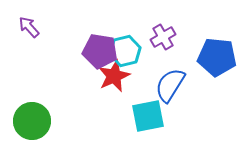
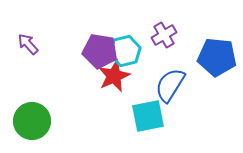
purple arrow: moved 1 px left, 17 px down
purple cross: moved 1 px right, 2 px up
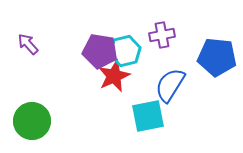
purple cross: moved 2 px left; rotated 20 degrees clockwise
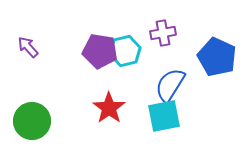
purple cross: moved 1 px right, 2 px up
purple arrow: moved 3 px down
blue pentagon: rotated 18 degrees clockwise
red star: moved 5 px left, 32 px down; rotated 12 degrees counterclockwise
cyan square: moved 16 px right
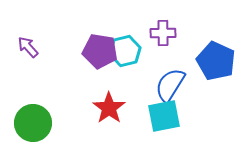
purple cross: rotated 10 degrees clockwise
blue pentagon: moved 1 px left, 4 px down
green circle: moved 1 px right, 2 px down
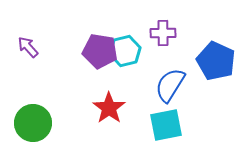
cyan square: moved 2 px right, 9 px down
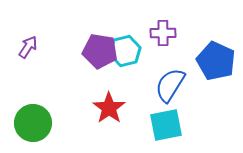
purple arrow: rotated 75 degrees clockwise
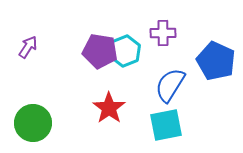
cyan hexagon: rotated 8 degrees counterclockwise
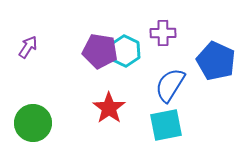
cyan hexagon: rotated 12 degrees counterclockwise
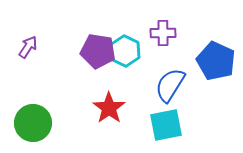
purple pentagon: moved 2 px left
